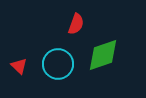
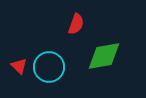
green diamond: moved 1 px right, 1 px down; rotated 9 degrees clockwise
cyan circle: moved 9 px left, 3 px down
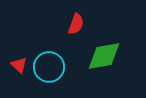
red triangle: moved 1 px up
